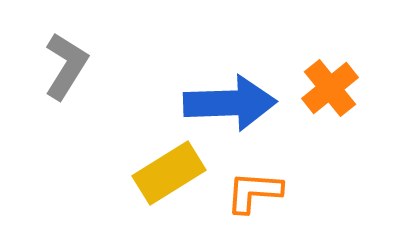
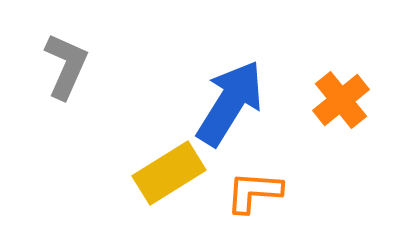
gray L-shape: rotated 8 degrees counterclockwise
orange cross: moved 11 px right, 12 px down
blue arrow: rotated 56 degrees counterclockwise
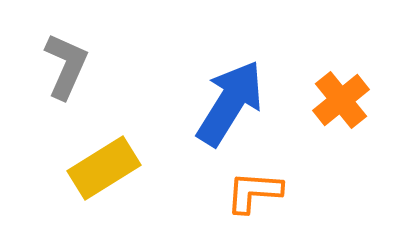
yellow rectangle: moved 65 px left, 5 px up
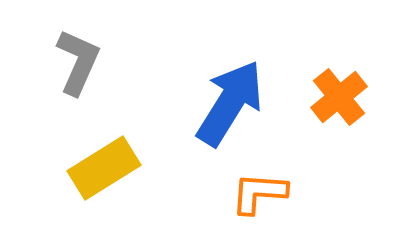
gray L-shape: moved 12 px right, 4 px up
orange cross: moved 2 px left, 3 px up
orange L-shape: moved 5 px right, 1 px down
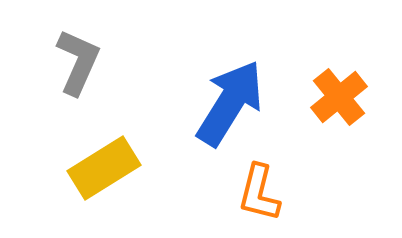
orange L-shape: rotated 80 degrees counterclockwise
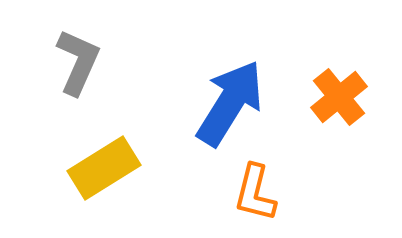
orange L-shape: moved 4 px left
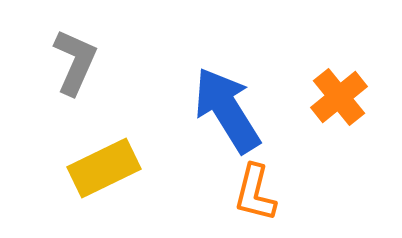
gray L-shape: moved 3 px left
blue arrow: moved 3 px left, 7 px down; rotated 64 degrees counterclockwise
yellow rectangle: rotated 6 degrees clockwise
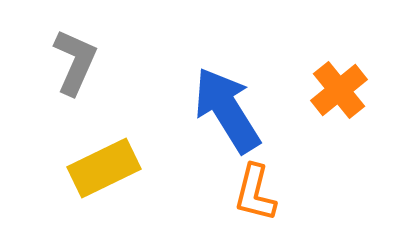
orange cross: moved 7 px up
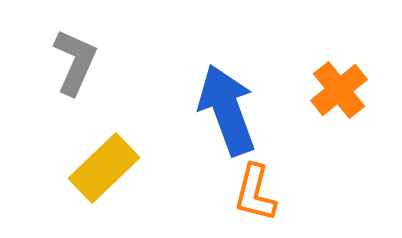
blue arrow: rotated 12 degrees clockwise
yellow rectangle: rotated 18 degrees counterclockwise
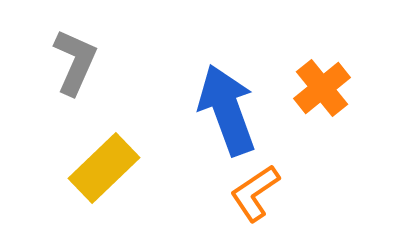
orange cross: moved 17 px left, 2 px up
orange L-shape: rotated 42 degrees clockwise
